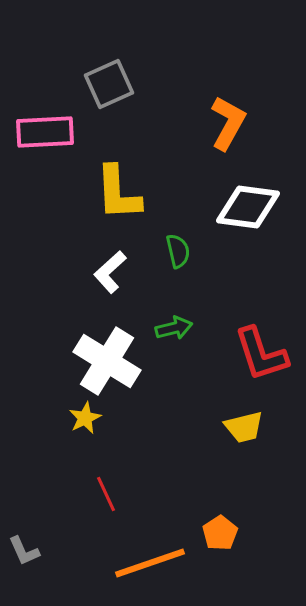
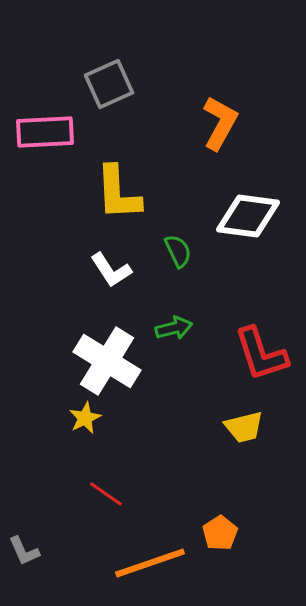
orange L-shape: moved 8 px left
white diamond: moved 9 px down
green semicircle: rotated 12 degrees counterclockwise
white L-shape: moved 1 px right, 2 px up; rotated 81 degrees counterclockwise
red line: rotated 30 degrees counterclockwise
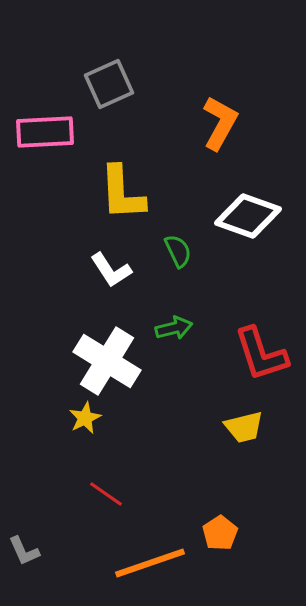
yellow L-shape: moved 4 px right
white diamond: rotated 12 degrees clockwise
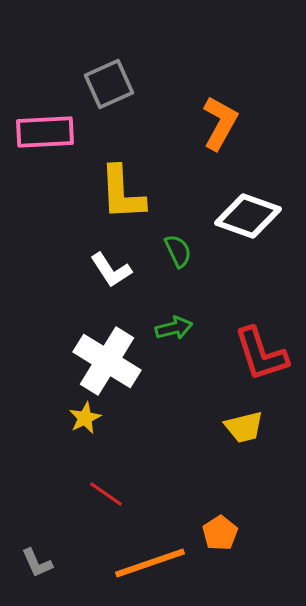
gray L-shape: moved 13 px right, 12 px down
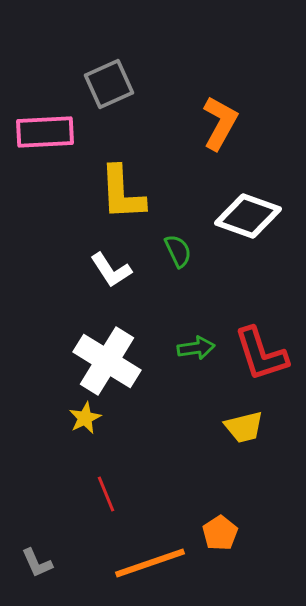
green arrow: moved 22 px right, 20 px down; rotated 6 degrees clockwise
red line: rotated 33 degrees clockwise
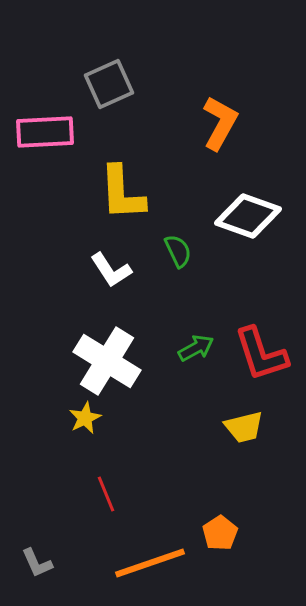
green arrow: rotated 21 degrees counterclockwise
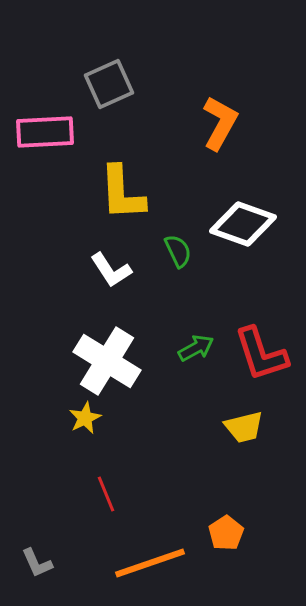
white diamond: moved 5 px left, 8 px down
orange pentagon: moved 6 px right
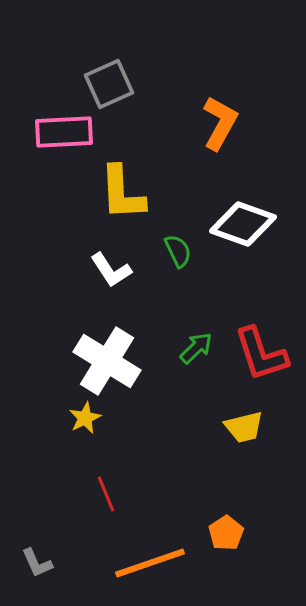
pink rectangle: moved 19 px right
green arrow: rotated 15 degrees counterclockwise
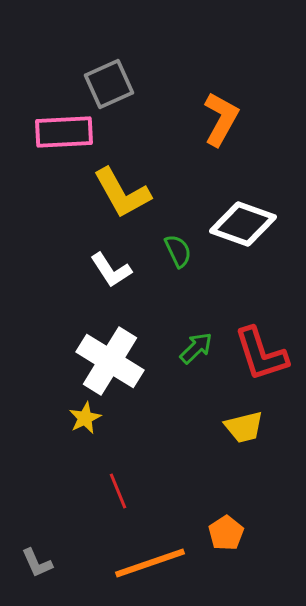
orange L-shape: moved 1 px right, 4 px up
yellow L-shape: rotated 26 degrees counterclockwise
white cross: moved 3 px right
red line: moved 12 px right, 3 px up
